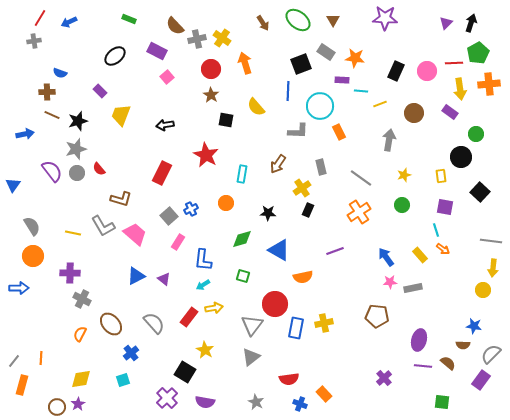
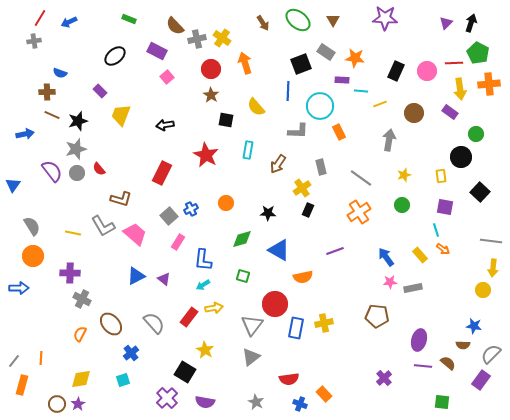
green pentagon at (478, 53): rotated 15 degrees counterclockwise
cyan rectangle at (242, 174): moved 6 px right, 24 px up
brown circle at (57, 407): moved 3 px up
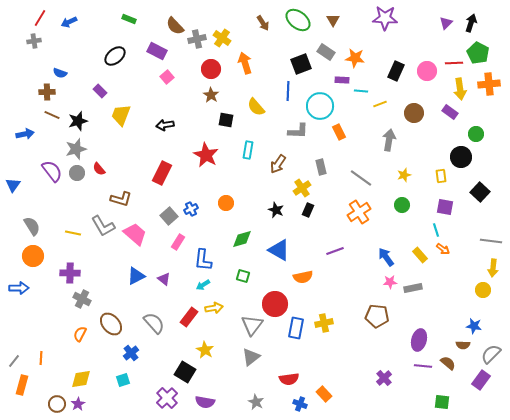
black star at (268, 213): moved 8 px right, 3 px up; rotated 21 degrees clockwise
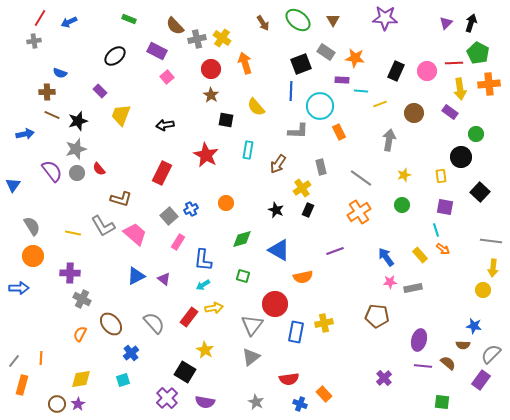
blue line at (288, 91): moved 3 px right
blue rectangle at (296, 328): moved 4 px down
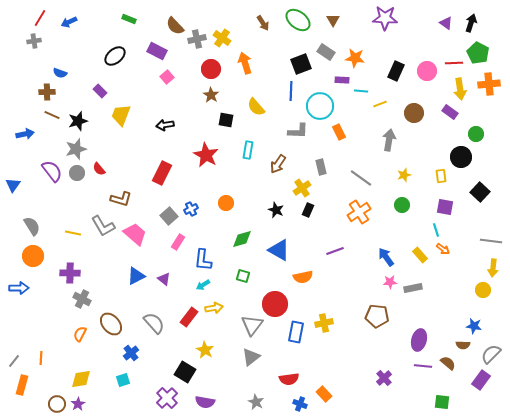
purple triangle at (446, 23): rotated 40 degrees counterclockwise
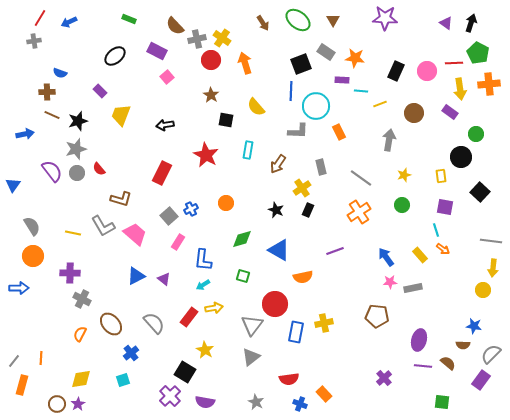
red circle at (211, 69): moved 9 px up
cyan circle at (320, 106): moved 4 px left
purple cross at (167, 398): moved 3 px right, 2 px up
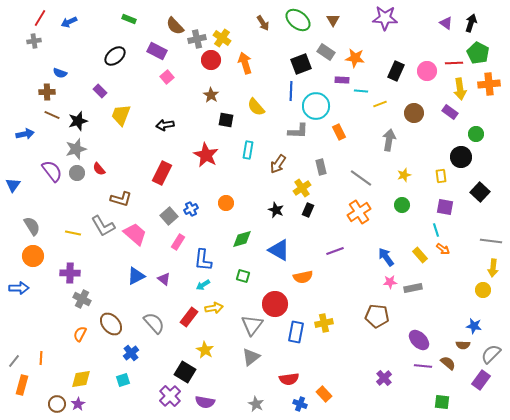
purple ellipse at (419, 340): rotated 60 degrees counterclockwise
gray star at (256, 402): moved 2 px down
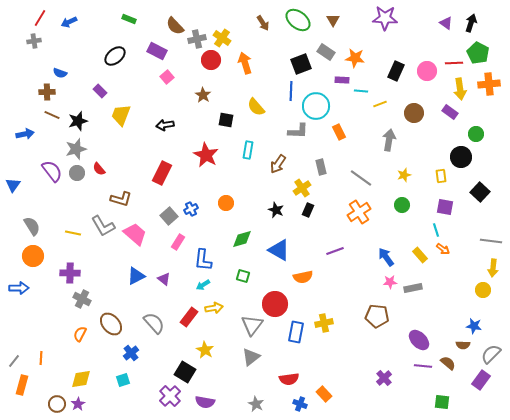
brown star at (211, 95): moved 8 px left
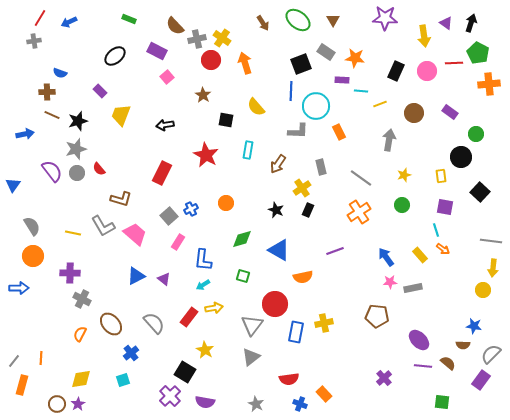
yellow arrow at (460, 89): moved 36 px left, 53 px up
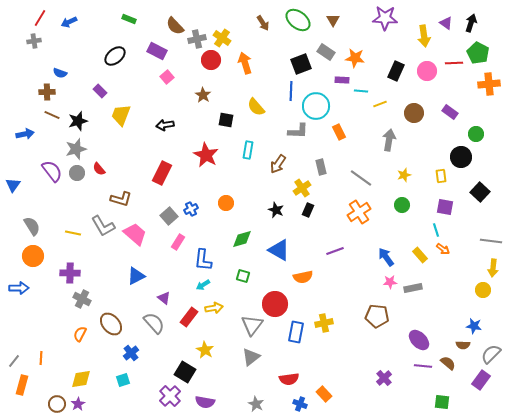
purple triangle at (164, 279): moved 19 px down
